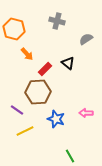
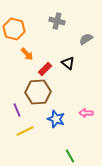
purple line: rotated 32 degrees clockwise
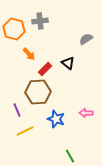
gray cross: moved 17 px left; rotated 21 degrees counterclockwise
orange arrow: moved 2 px right
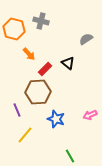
gray cross: moved 1 px right; rotated 21 degrees clockwise
pink arrow: moved 4 px right, 2 px down; rotated 24 degrees counterclockwise
yellow line: moved 4 px down; rotated 24 degrees counterclockwise
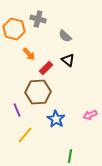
gray cross: moved 3 px left, 2 px up
gray semicircle: moved 21 px left, 3 px up; rotated 104 degrees counterclockwise
black triangle: moved 3 px up
red rectangle: moved 1 px right, 1 px up
blue star: rotated 12 degrees clockwise
green line: rotated 40 degrees clockwise
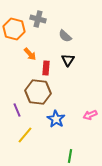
orange arrow: moved 1 px right
black triangle: rotated 24 degrees clockwise
red rectangle: rotated 40 degrees counterclockwise
brown hexagon: rotated 10 degrees clockwise
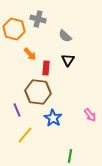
pink arrow: rotated 104 degrees counterclockwise
blue star: moved 3 px left, 1 px up
